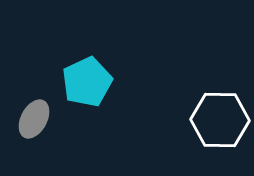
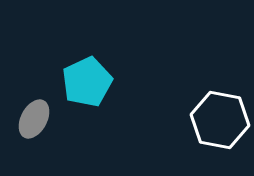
white hexagon: rotated 10 degrees clockwise
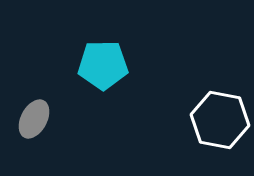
cyan pentagon: moved 16 px right, 17 px up; rotated 24 degrees clockwise
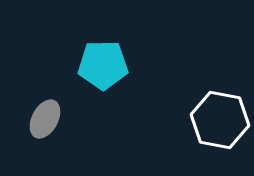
gray ellipse: moved 11 px right
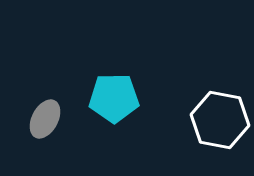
cyan pentagon: moved 11 px right, 33 px down
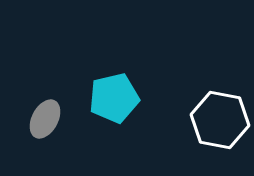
cyan pentagon: rotated 12 degrees counterclockwise
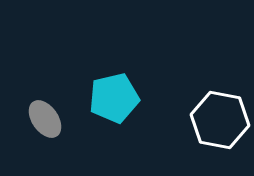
gray ellipse: rotated 63 degrees counterclockwise
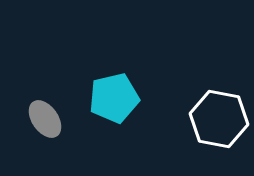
white hexagon: moved 1 px left, 1 px up
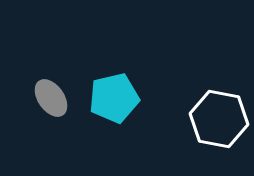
gray ellipse: moved 6 px right, 21 px up
